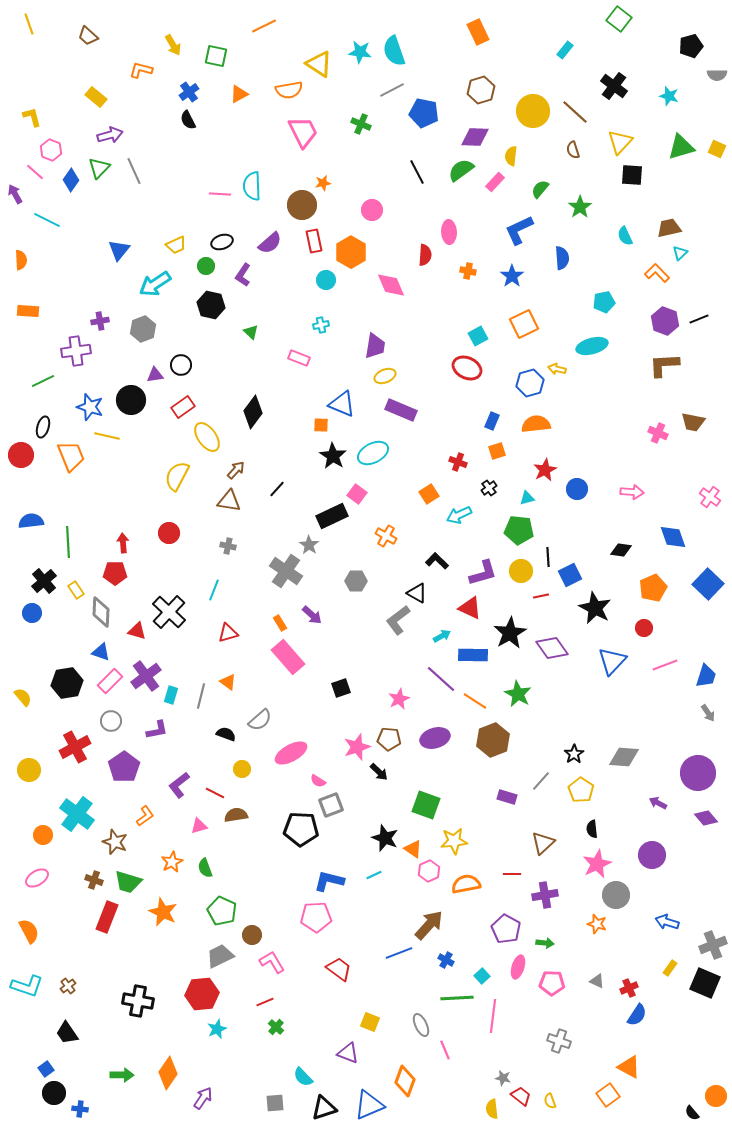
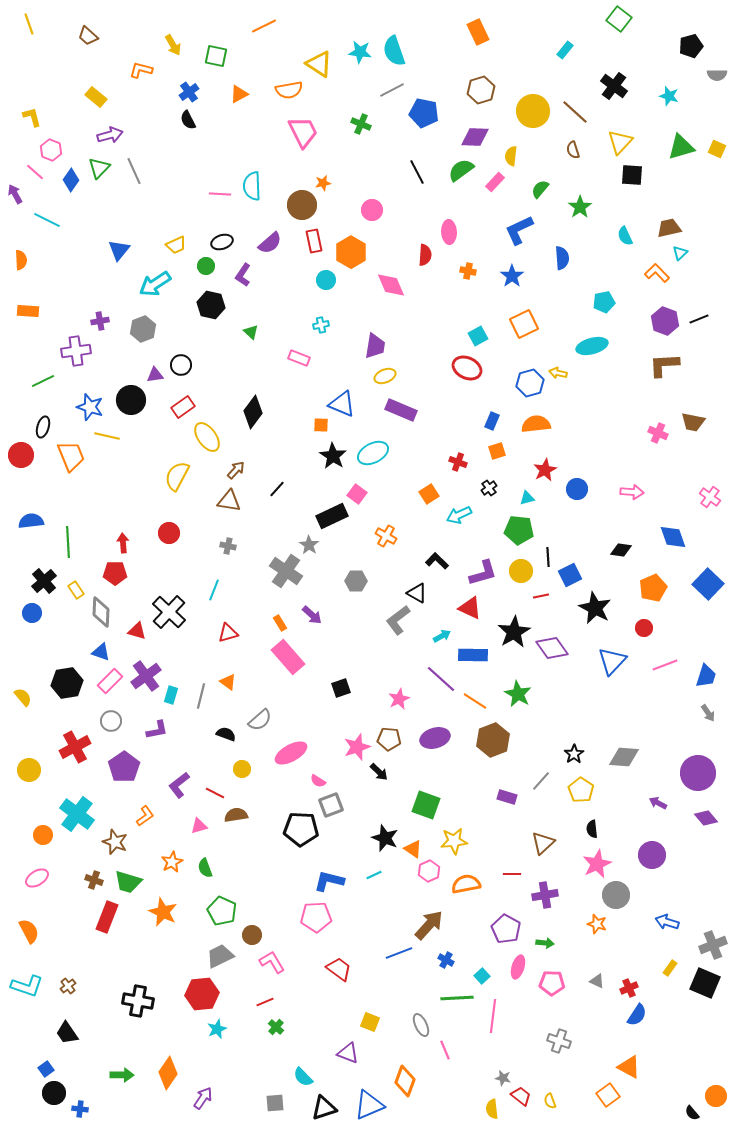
yellow arrow at (557, 369): moved 1 px right, 4 px down
black star at (510, 633): moved 4 px right, 1 px up
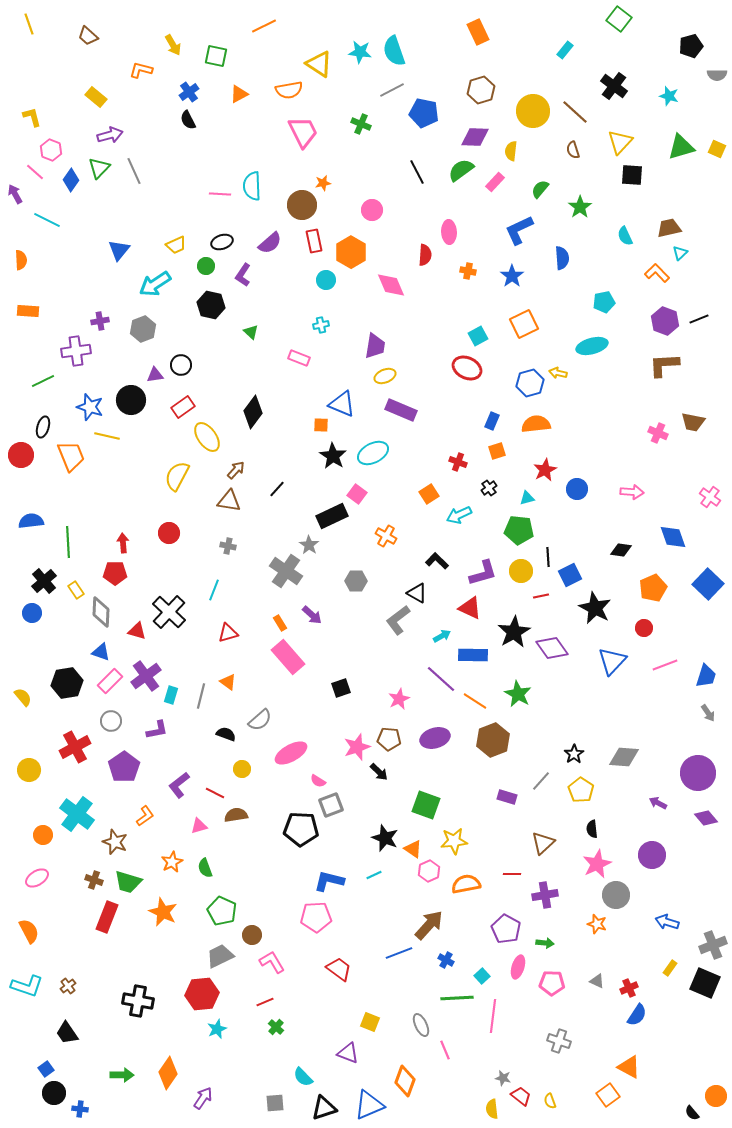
yellow semicircle at (511, 156): moved 5 px up
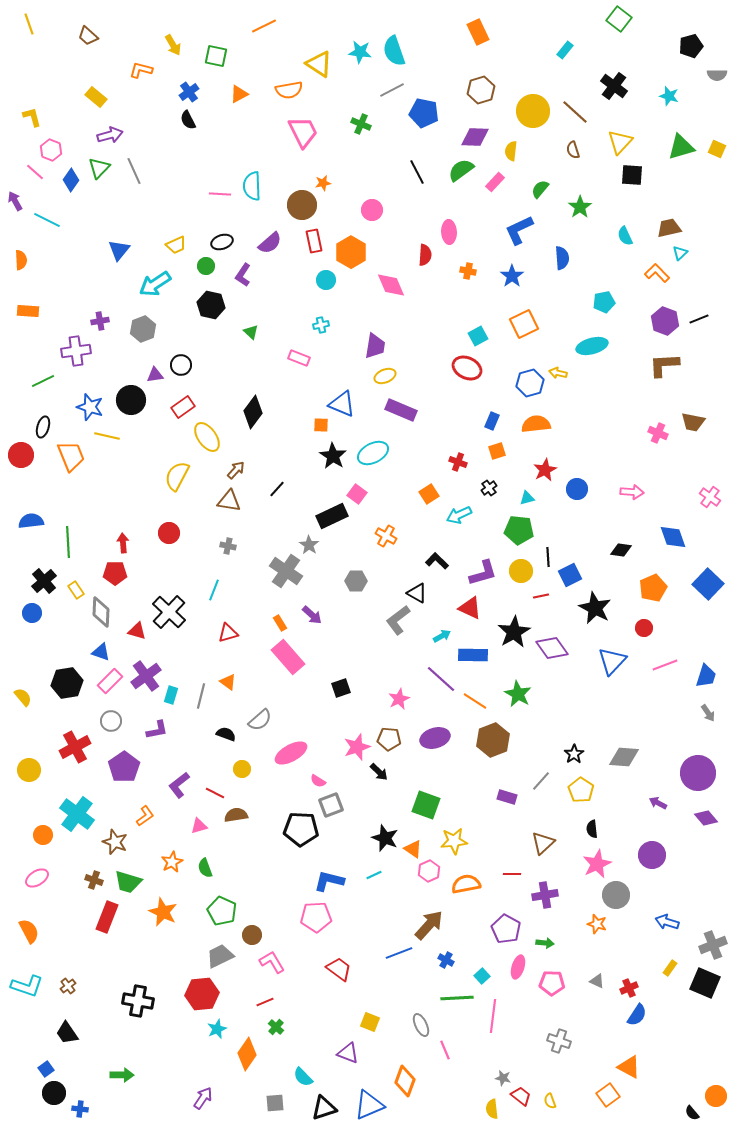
purple arrow at (15, 194): moved 7 px down
orange diamond at (168, 1073): moved 79 px right, 19 px up
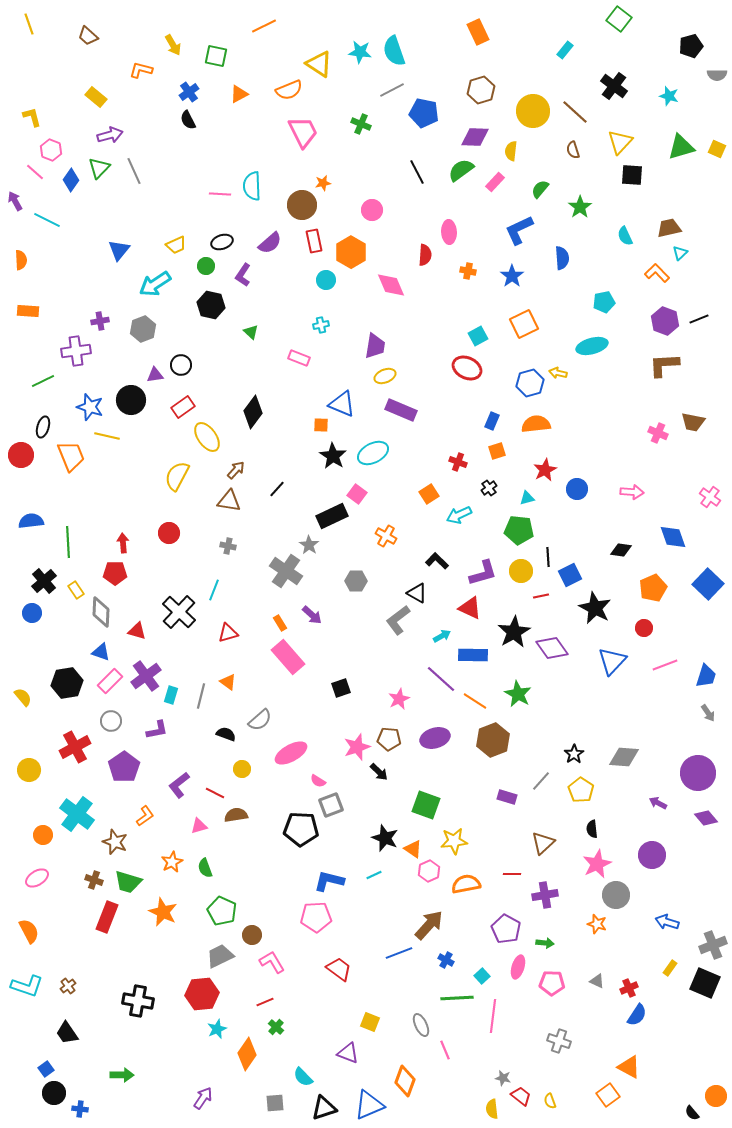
orange semicircle at (289, 90): rotated 12 degrees counterclockwise
black cross at (169, 612): moved 10 px right
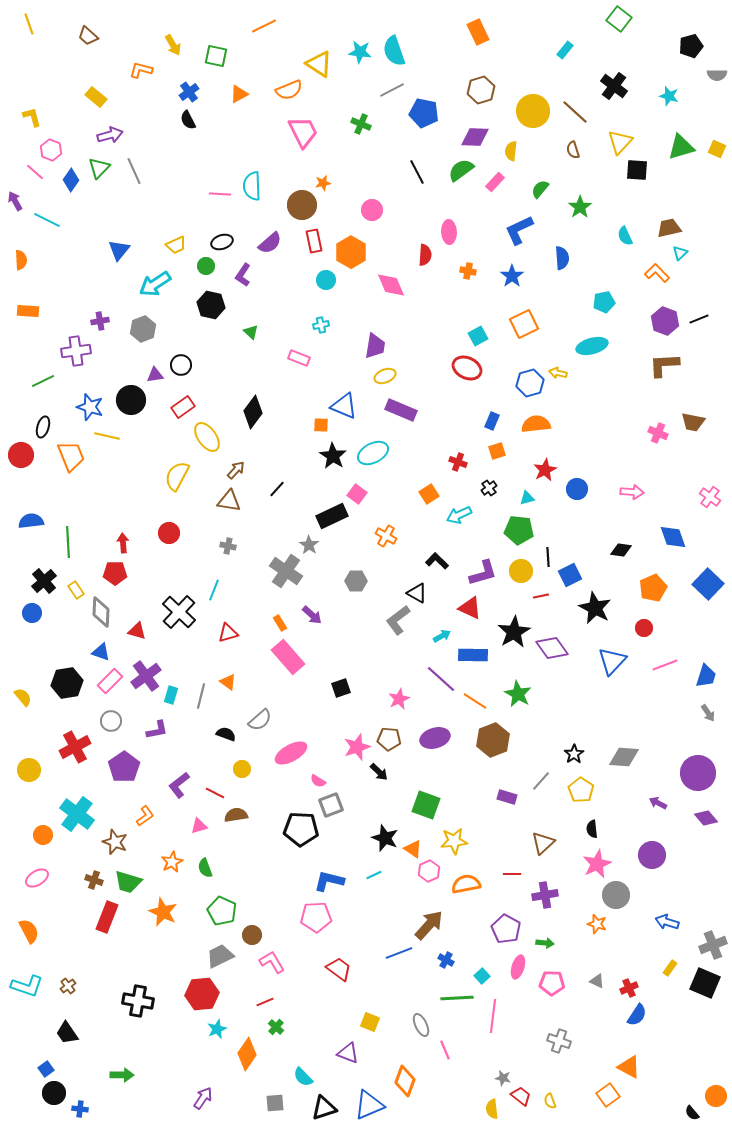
black square at (632, 175): moved 5 px right, 5 px up
blue triangle at (342, 404): moved 2 px right, 2 px down
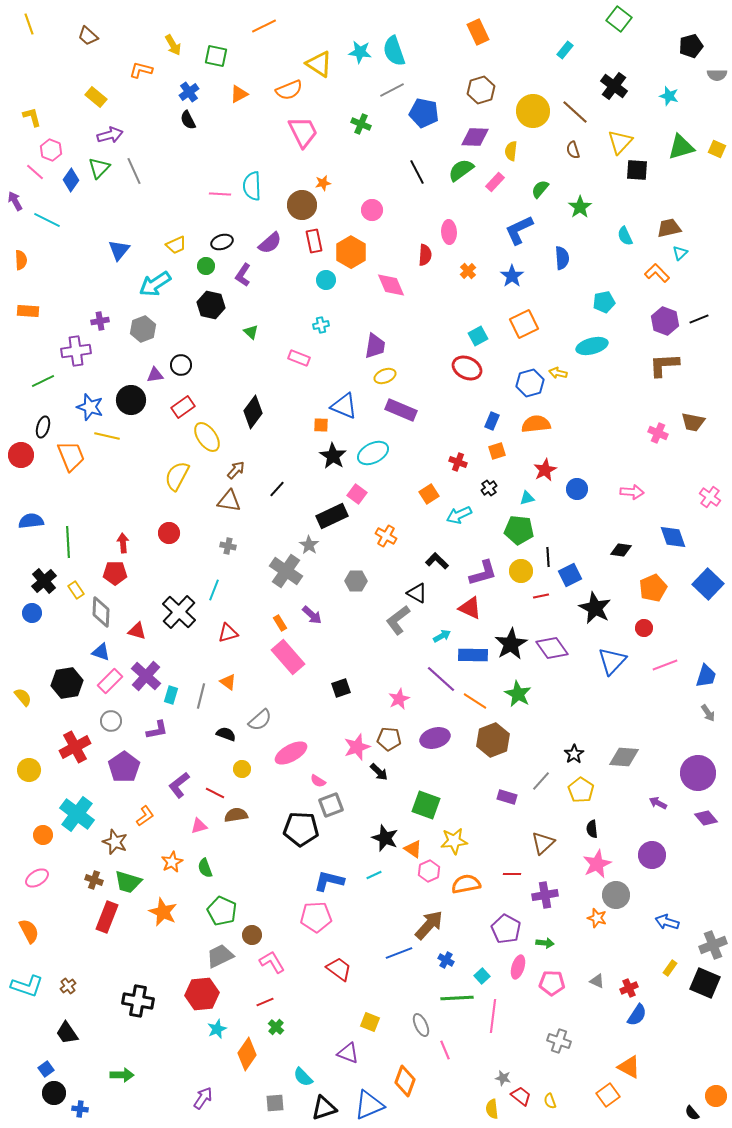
orange cross at (468, 271): rotated 35 degrees clockwise
black star at (514, 632): moved 3 px left, 12 px down
purple cross at (146, 676): rotated 12 degrees counterclockwise
orange star at (597, 924): moved 6 px up
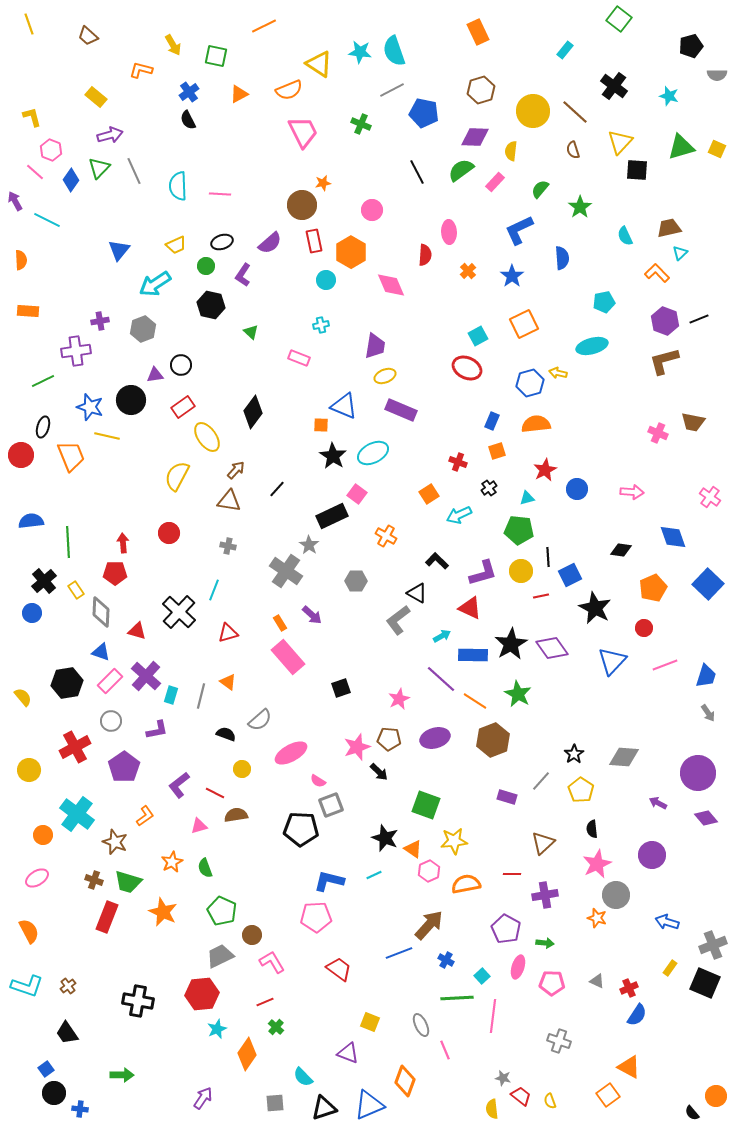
cyan semicircle at (252, 186): moved 74 px left
brown L-shape at (664, 365): moved 4 px up; rotated 12 degrees counterclockwise
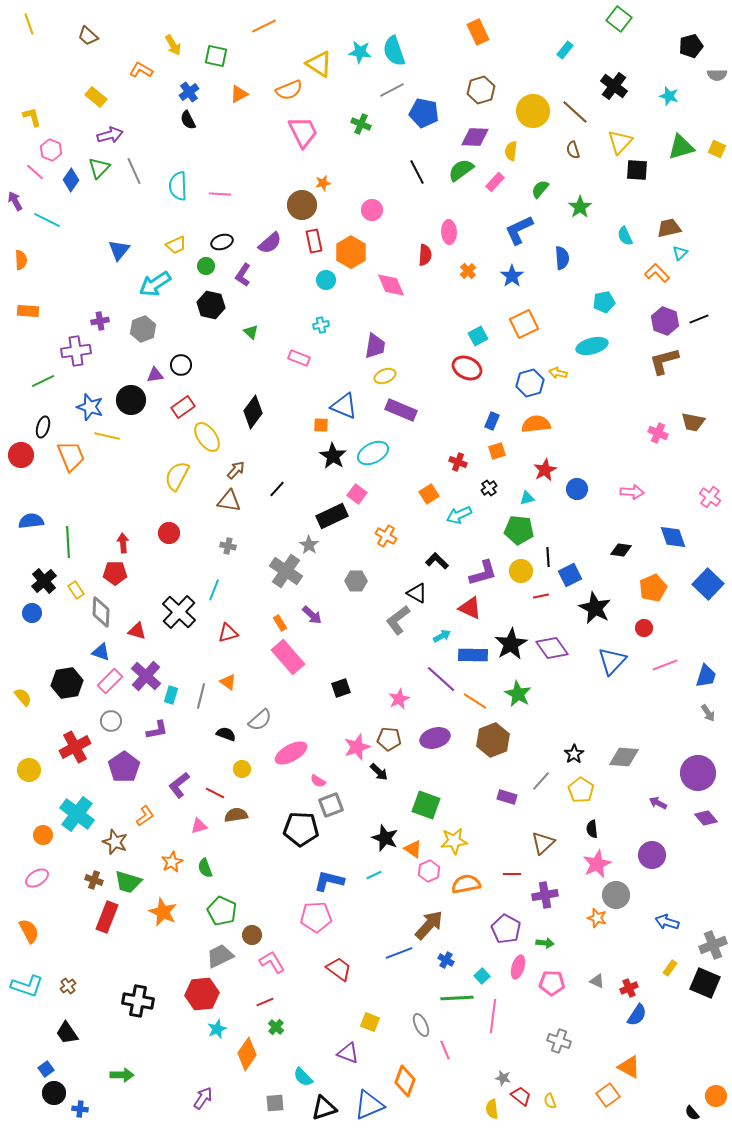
orange L-shape at (141, 70): rotated 15 degrees clockwise
